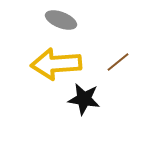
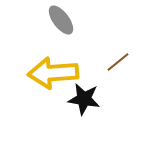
gray ellipse: rotated 32 degrees clockwise
yellow arrow: moved 3 px left, 9 px down
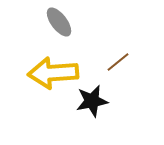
gray ellipse: moved 2 px left, 2 px down
black star: moved 8 px right, 2 px down; rotated 20 degrees counterclockwise
